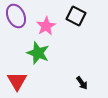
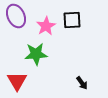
black square: moved 4 px left, 4 px down; rotated 30 degrees counterclockwise
green star: moved 2 px left, 1 px down; rotated 25 degrees counterclockwise
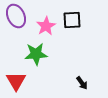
red triangle: moved 1 px left
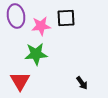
purple ellipse: rotated 15 degrees clockwise
black square: moved 6 px left, 2 px up
pink star: moved 5 px left; rotated 24 degrees clockwise
red triangle: moved 4 px right
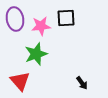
purple ellipse: moved 1 px left, 3 px down
green star: rotated 15 degrees counterclockwise
red triangle: rotated 10 degrees counterclockwise
